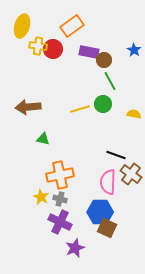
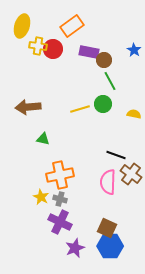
blue hexagon: moved 10 px right, 34 px down
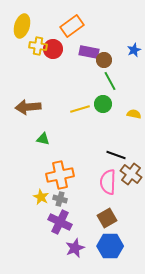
blue star: rotated 16 degrees clockwise
brown square: moved 10 px up; rotated 36 degrees clockwise
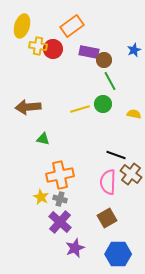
purple cross: rotated 15 degrees clockwise
blue hexagon: moved 8 px right, 8 px down
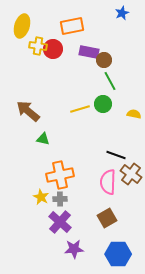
orange rectangle: rotated 25 degrees clockwise
blue star: moved 12 px left, 37 px up
brown arrow: moved 4 px down; rotated 45 degrees clockwise
gray cross: rotated 16 degrees counterclockwise
purple star: moved 1 px left, 1 px down; rotated 18 degrees clockwise
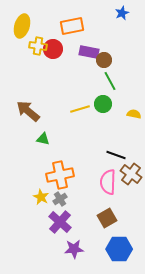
gray cross: rotated 32 degrees counterclockwise
blue hexagon: moved 1 px right, 5 px up
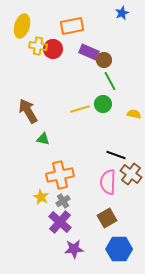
purple rectangle: rotated 12 degrees clockwise
brown arrow: rotated 20 degrees clockwise
gray cross: moved 3 px right, 2 px down
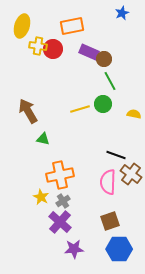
brown circle: moved 1 px up
brown square: moved 3 px right, 3 px down; rotated 12 degrees clockwise
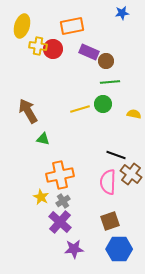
blue star: rotated 16 degrees clockwise
brown circle: moved 2 px right, 2 px down
green line: moved 1 px down; rotated 66 degrees counterclockwise
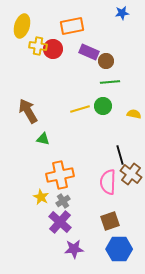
green circle: moved 2 px down
black line: moved 4 px right; rotated 54 degrees clockwise
